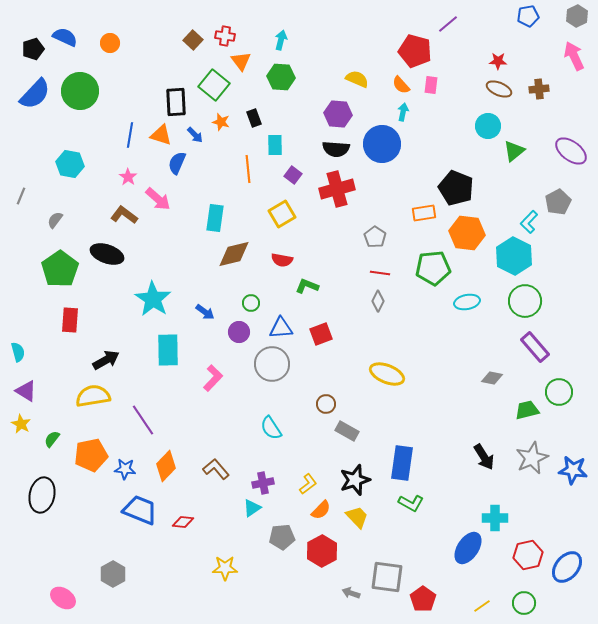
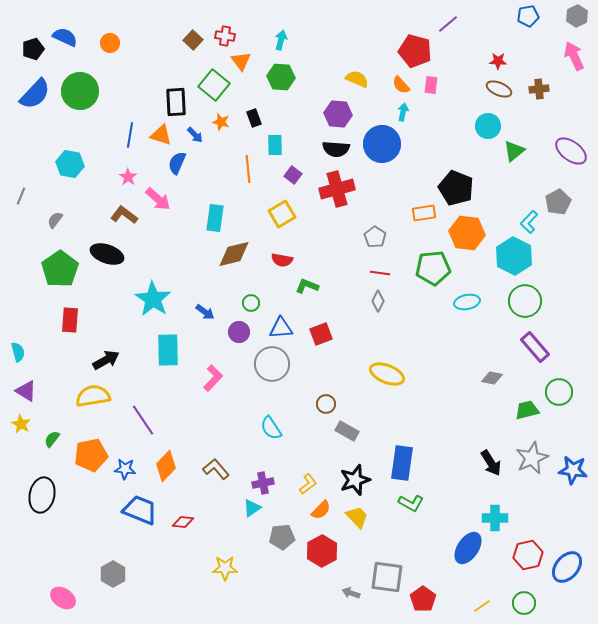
black arrow at (484, 457): moved 7 px right, 6 px down
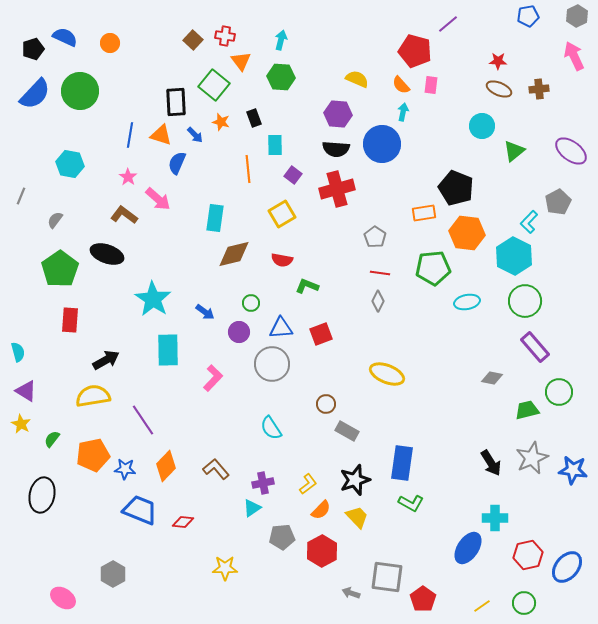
cyan circle at (488, 126): moved 6 px left
orange pentagon at (91, 455): moved 2 px right
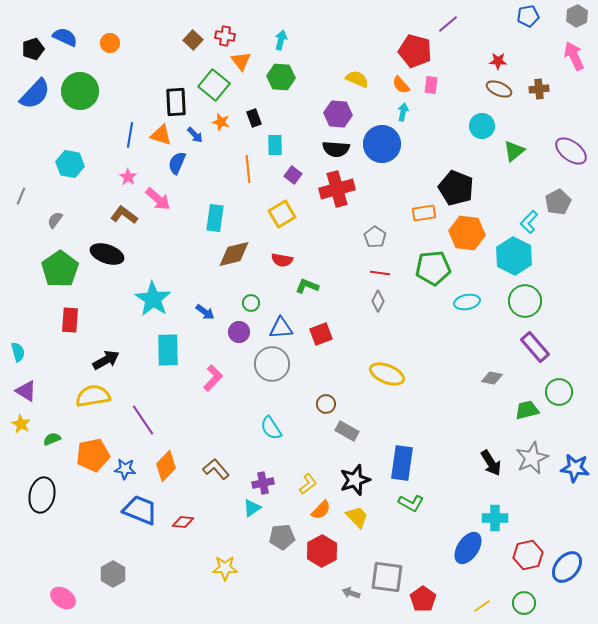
green semicircle at (52, 439): rotated 30 degrees clockwise
blue star at (573, 470): moved 2 px right, 2 px up
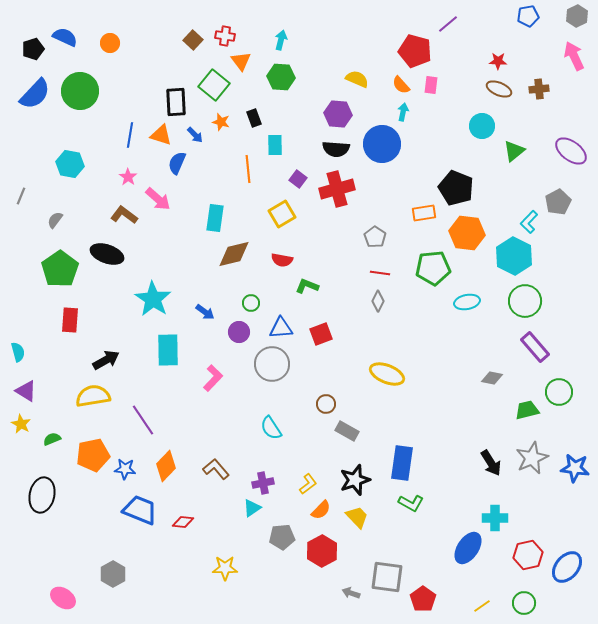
purple square at (293, 175): moved 5 px right, 4 px down
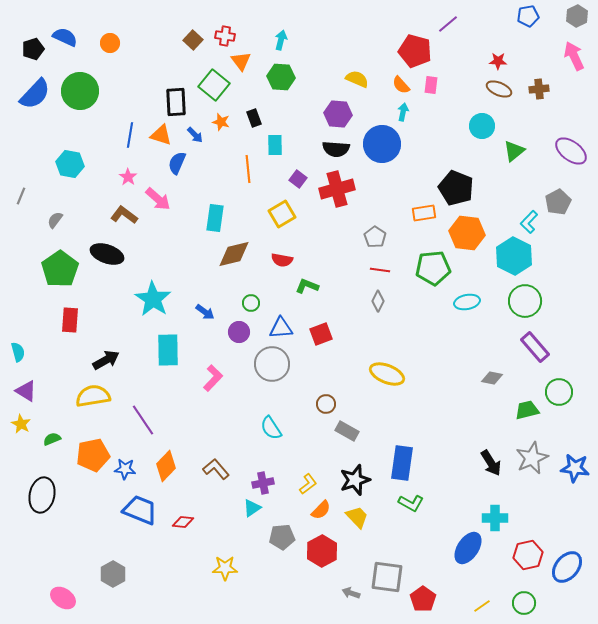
red line at (380, 273): moved 3 px up
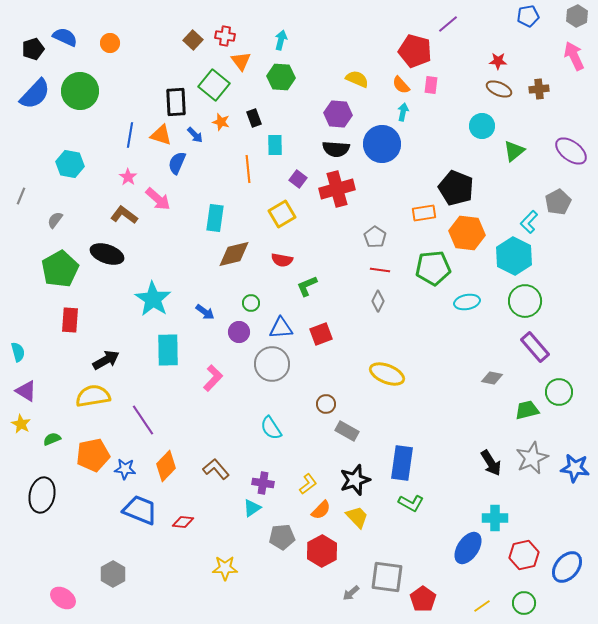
green pentagon at (60, 269): rotated 6 degrees clockwise
green L-shape at (307, 286): rotated 45 degrees counterclockwise
purple cross at (263, 483): rotated 20 degrees clockwise
red hexagon at (528, 555): moved 4 px left
gray arrow at (351, 593): rotated 60 degrees counterclockwise
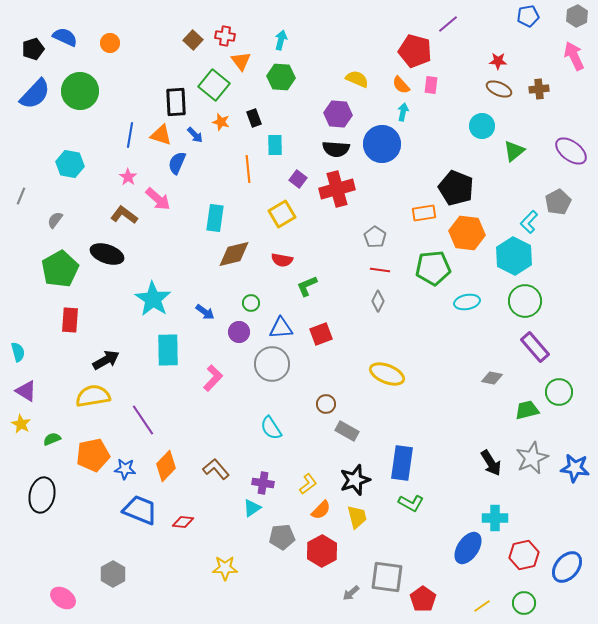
yellow trapezoid at (357, 517): rotated 30 degrees clockwise
